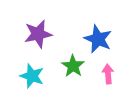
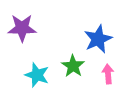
purple star: moved 16 px left, 6 px up; rotated 12 degrees clockwise
blue star: rotated 24 degrees clockwise
cyan star: moved 5 px right, 1 px up
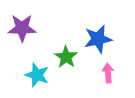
blue star: rotated 12 degrees clockwise
green star: moved 7 px left, 9 px up
pink arrow: moved 1 px up
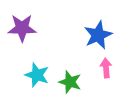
blue star: moved 4 px up; rotated 12 degrees counterclockwise
green star: moved 4 px right, 25 px down; rotated 15 degrees counterclockwise
pink arrow: moved 2 px left, 5 px up
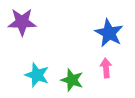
purple star: moved 6 px up
blue star: moved 11 px right, 2 px up; rotated 20 degrees counterclockwise
green star: moved 2 px right, 2 px up
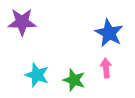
green star: moved 2 px right
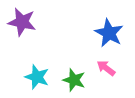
purple star: rotated 12 degrees clockwise
pink arrow: rotated 48 degrees counterclockwise
cyan star: moved 2 px down
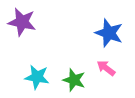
blue star: rotated 8 degrees counterclockwise
cyan star: rotated 10 degrees counterclockwise
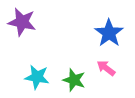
blue star: rotated 16 degrees clockwise
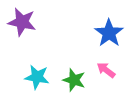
pink arrow: moved 2 px down
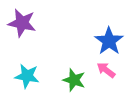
purple star: moved 1 px down
blue star: moved 8 px down
cyan star: moved 10 px left, 1 px up
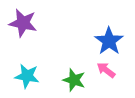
purple star: moved 1 px right
